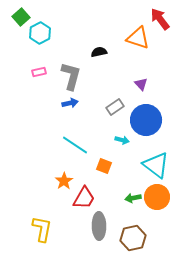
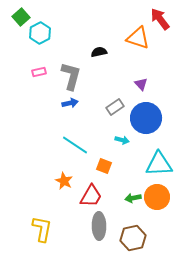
blue circle: moved 2 px up
cyan triangle: moved 3 px right, 1 px up; rotated 40 degrees counterclockwise
orange star: rotated 12 degrees counterclockwise
red trapezoid: moved 7 px right, 2 px up
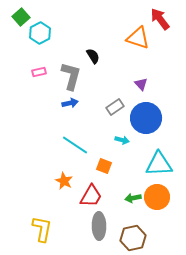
black semicircle: moved 6 px left, 4 px down; rotated 70 degrees clockwise
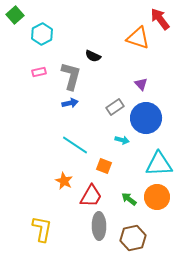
green square: moved 6 px left, 2 px up
cyan hexagon: moved 2 px right, 1 px down
black semicircle: rotated 147 degrees clockwise
green arrow: moved 4 px left, 1 px down; rotated 49 degrees clockwise
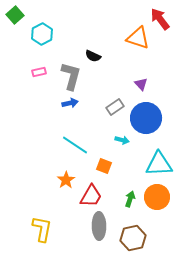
orange star: moved 2 px right, 1 px up; rotated 12 degrees clockwise
green arrow: moved 1 px right; rotated 70 degrees clockwise
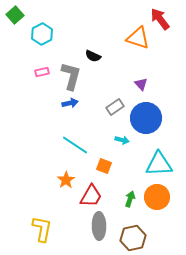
pink rectangle: moved 3 px right
